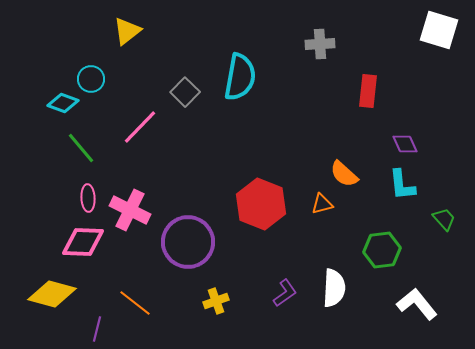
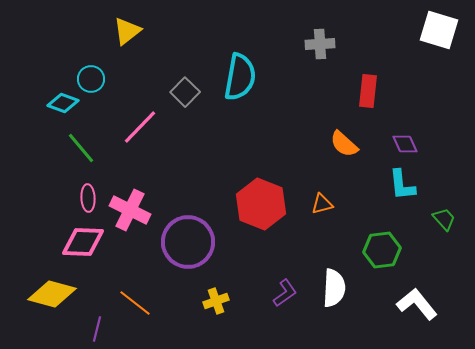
orange semicircle: moved 30 px up
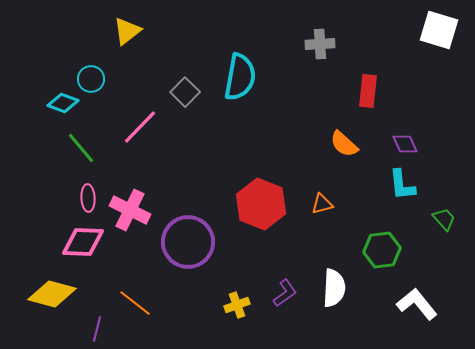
yellow cross: moved 21 px right, 4 px down
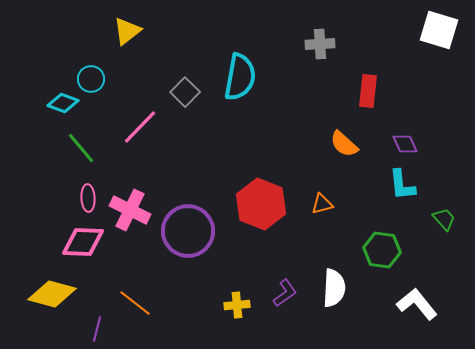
purple circle: moved 11 px up
green hexagon: rotated 15 degrees clockwise
yellow cross: rotated 15 degrees clockwise
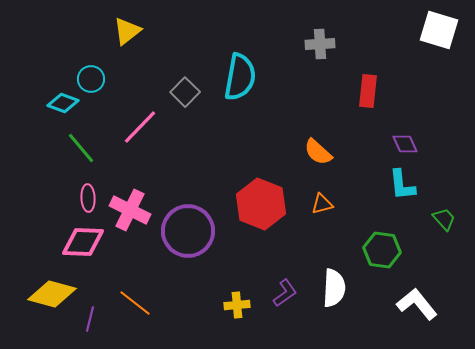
orange semicircle: moved 26 px left, 8 px down
purple line: moved 7 px left, 10 px up
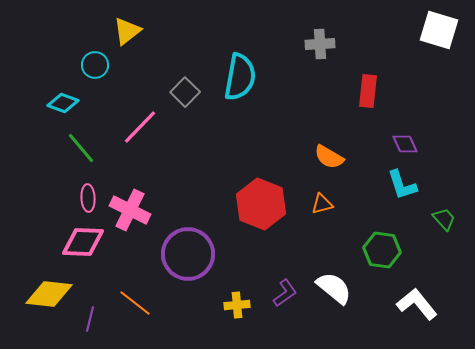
cyan circle: moved 4 px right, 14 px up
orange semicircle: moved 11 px right, 5 px down; rotated 12 degrees counterclockwise
cyan L-shape: rotated 12 degrees counterclockwise
purple circle: moved 23 px down
white semicircle: rotated 54 degrees counterclockwise
yellow diamond: moved 3 px left; rotated 9 degrees counterclockwise
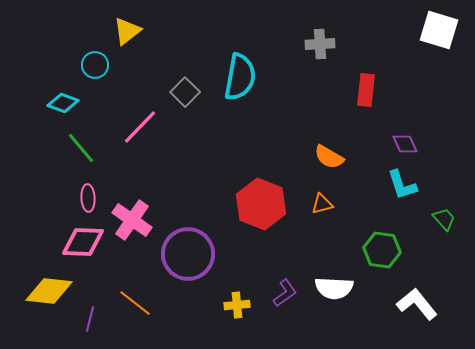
red rectangle: moved 2 px left, 1 px up
pink cross: moved 2 px right, 10 px down; rotated 9 degrees clockwise
white semicircle: rotated 144 degrees clockwise
yellow diamond: moved 3 px up
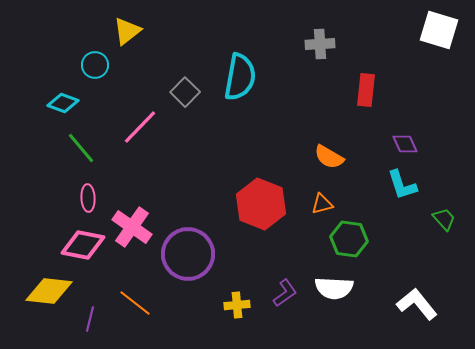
pink cross: moved 7 px down
pink diamond: moved 3 px down; rotated 9 degrees clockwise
green hexagon: moved 33 px left, 11 px up
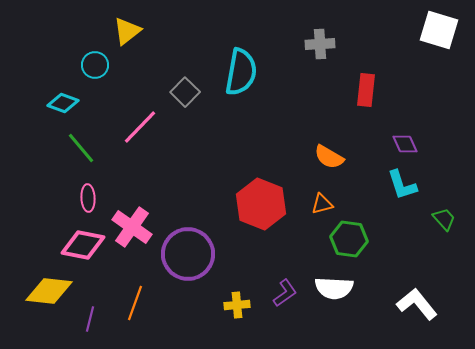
cyan semicircle: moved 1 px right, 5 px up
orange line: rotated 72 degrees clockwise
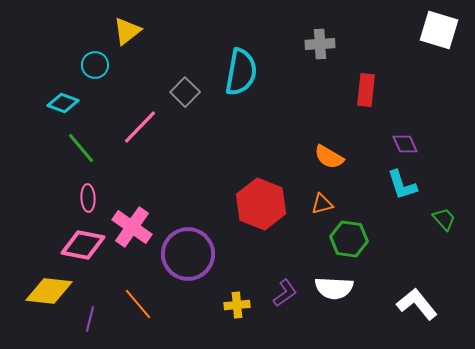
orange line: moved 3 px right, 1 px down; rotated 60 degrees counterclockwise
